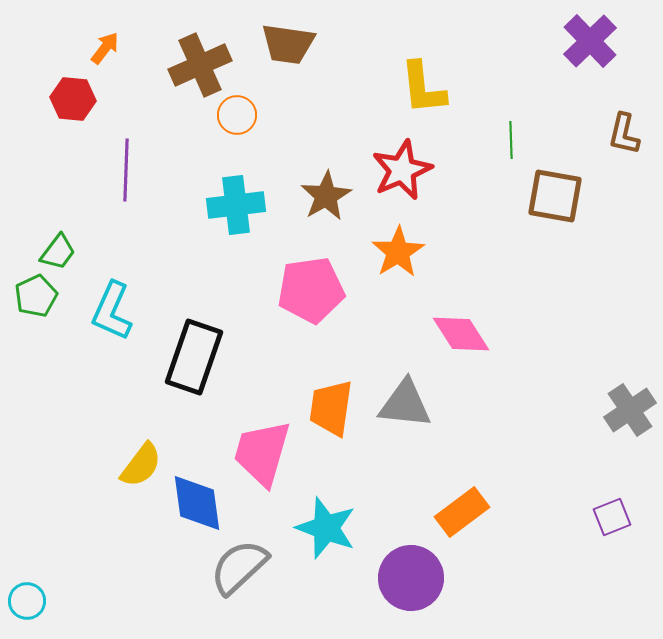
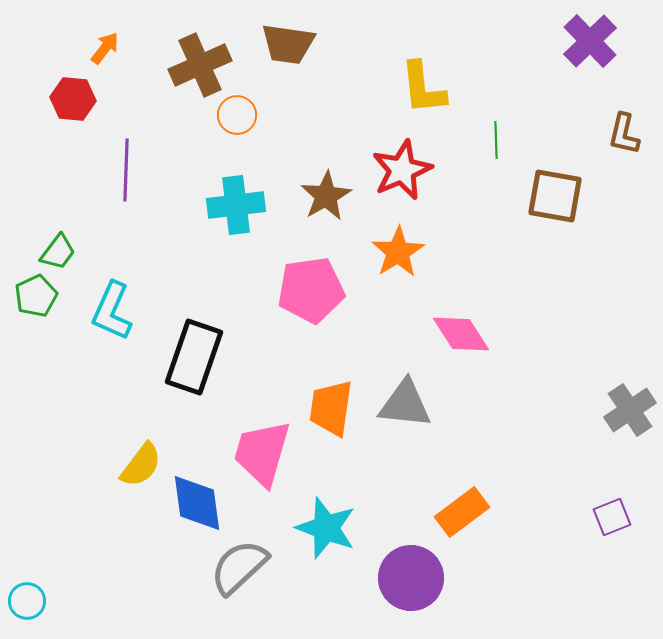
green line: moved 15 px left
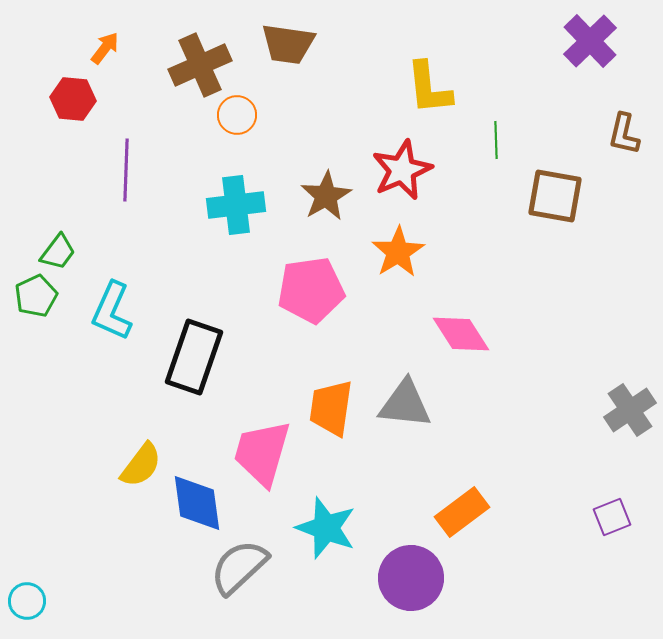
yellow L-shape: moved 6 px right
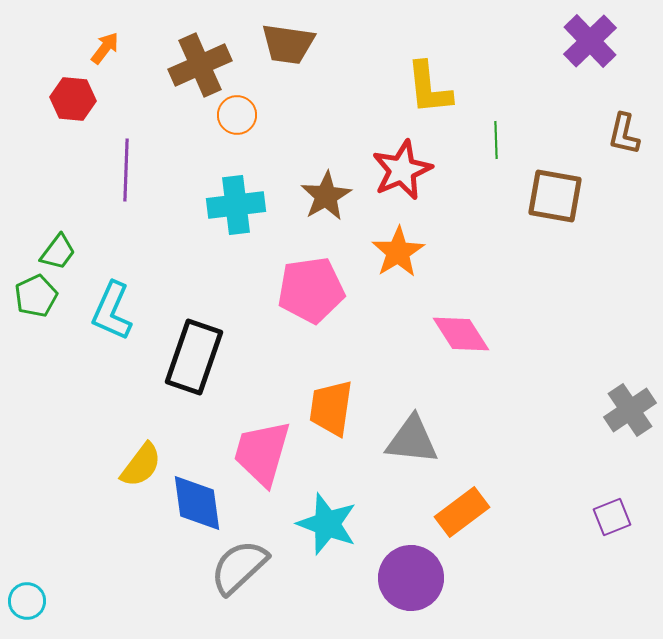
gray triangle: moved 7 px right, 36 px down
cyan star: moved 1 px right, 4 px up
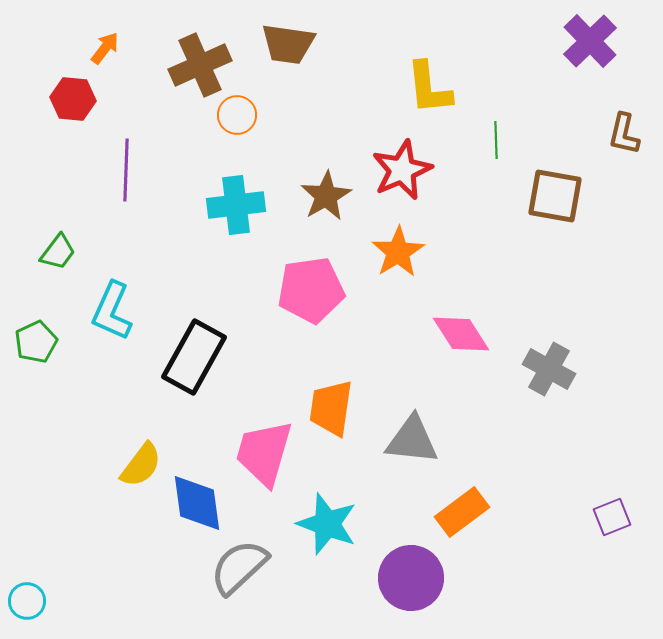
green pentagon: moved 46 px down
black rectangle: rotated 10 degrees clockwise
gray cross: moved 81 px left, 41 px up; rotated 27 degrees counterclockwise
pink trapezoid: moved 2 px right
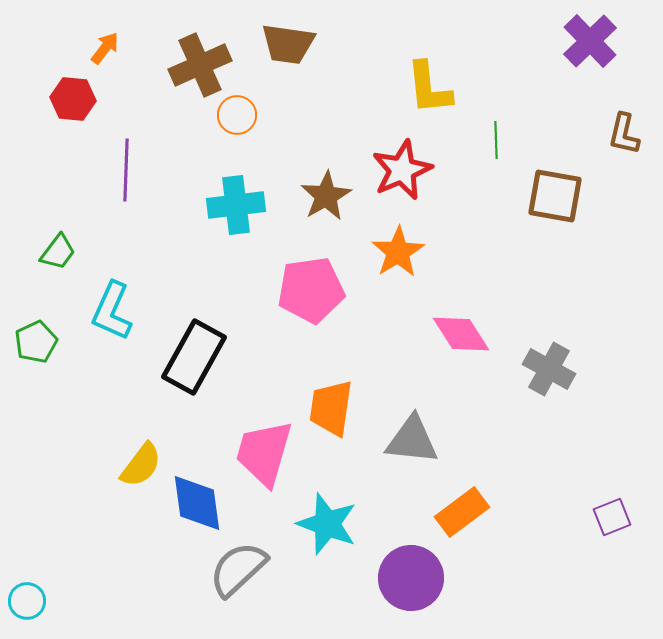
gray semicircle: moved 1 px left, 2 px down
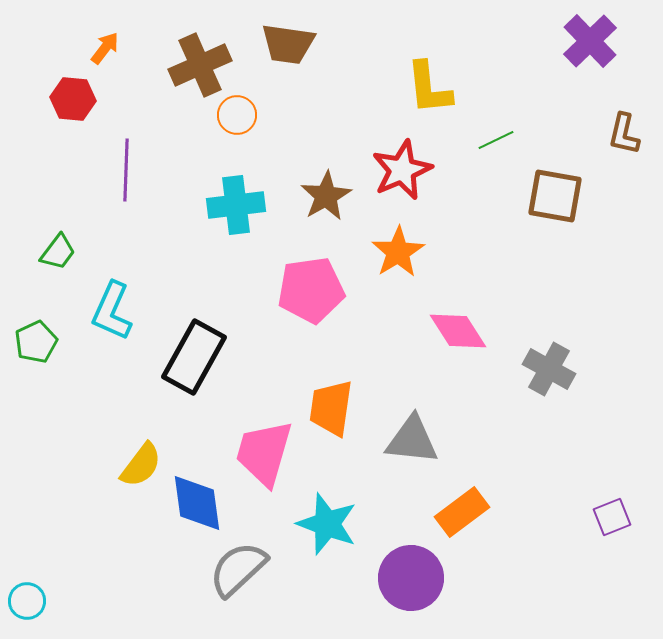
green line: rotated 66 degrees clockwise
pink diamond: moved 3 px left, 3 px up
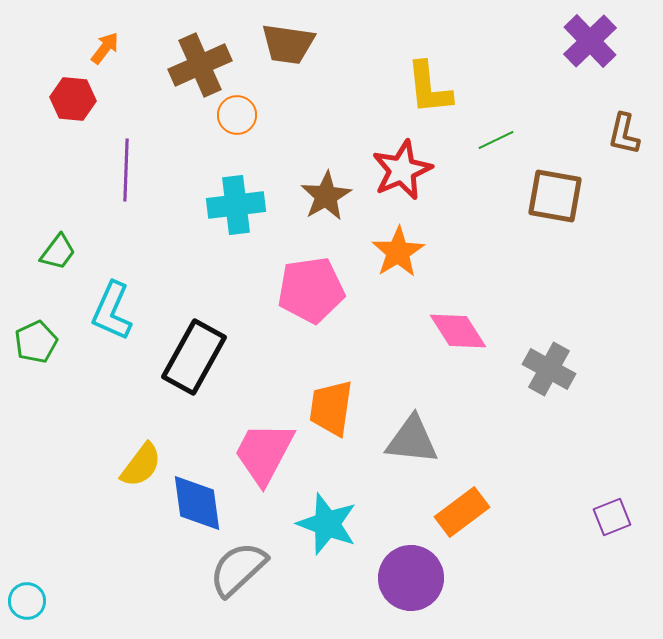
pink trapezoid: rotated 12 degrees clockwise
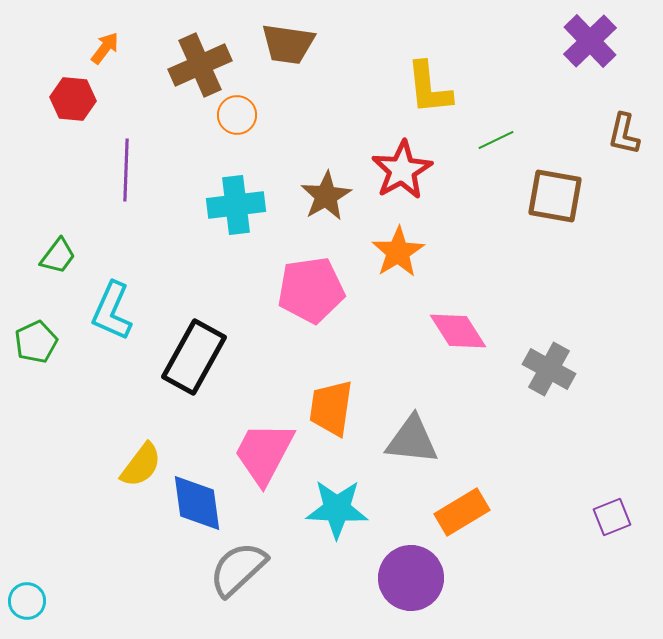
red star: rotated 6 degrees counterclockwise
green trapezoid: moved 4 px down
orange rectangle: rotated 6 degrees clockwise
cyan star: moved 10 px right, 15 px up; rotated 18 degrees counterclockwise
